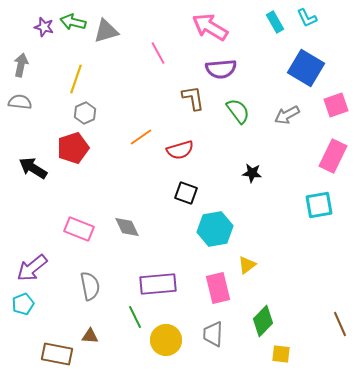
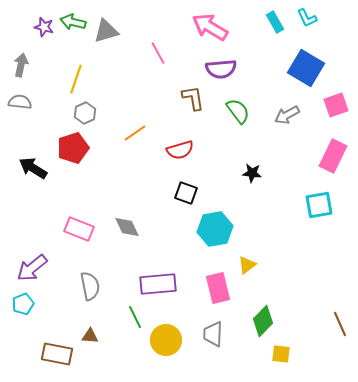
orange line at (141, 137): moved 6 px left, 4 px up
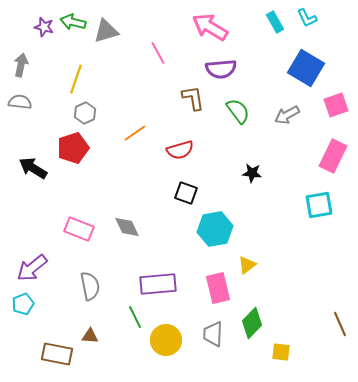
green diamond at (263, 321): moved 11 px left, 2 px down
yellow square at (281, 354): moved 2 px up
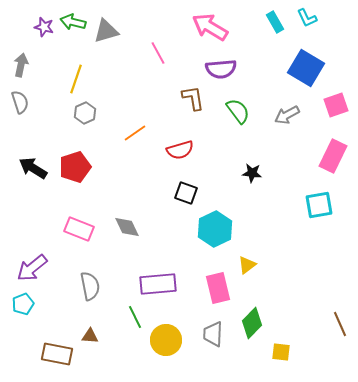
gray semicircle at (20, 102): rotated 65 degrees clockwise
red pentagon at (73, 148): moved 2 px right, 19 px down
cyan hexagon at (215, 229): rotated 16 degrees counterclockwise
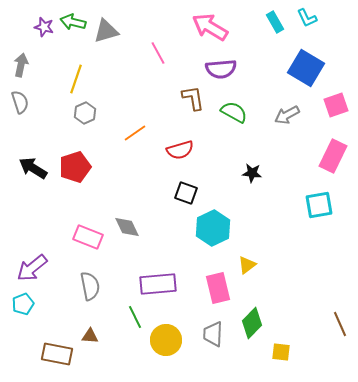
green semicircle at (238, 111): moved 4 px left, 1 px down; rotated 24 degrees counterclockwise
pink rectangle at (79, 229): moved 9 px right, 8 px down
cyan hexagon at (215, 229): moved 2 px left, 1 px up
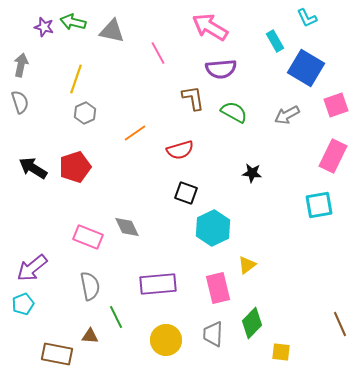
cyan rectangle at (275, 22): moved 19 px down
gray triangle at (106, 31): moved 6 px right; rotated 28 degrees clockwise
green line at (135, 317): moved 19 px left
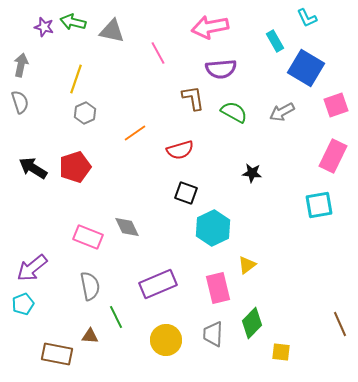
pink arrow at (210, 27): rotated 42 degrees counterclockwise
gray arrow at (287, 115): moved 5 px left, 3 px up
purple rectangle at (158, 284): rotated 18 degrees counterclockwise
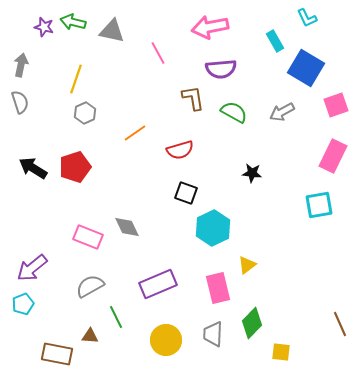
gray semicircle at (90, 286): rotated 108 degrees counterclockwise
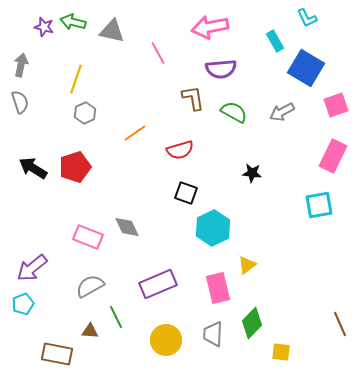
brown triangle at (90, 336): moved 5 px up
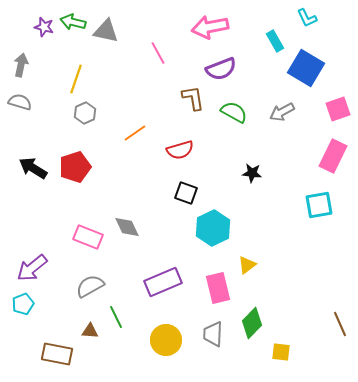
gray triangle at (112, 31): moved 6 px left
purple semicircle at (221, 69): rotated 16 degrees counterclockwise
gray semicircle at (20, 102): rotated 55 degrees counterclockwise
pink square at (336, 105): moved 2 px right, 4 px down
purple rectangle at (158, 284): moved 5 px right, 2 px up
